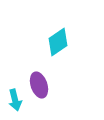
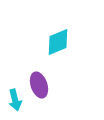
cyan diamond: rotated 12 degrees clockwise
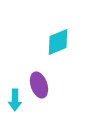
cyan arrow: rotated 15 degrees clockwise
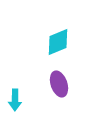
purple ellipse: moved 20 px right, 1 px up
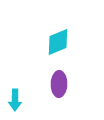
purple ellipse: rotated 20 degrees clockwise
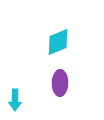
purple ellipse: moved 1 px right, 1 px up
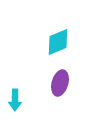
purple ellipse: rotated 15 degrees clockwise
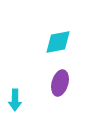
cyan diamond: rotated 12 degrees clockwise
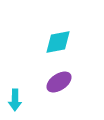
purple ellipse: moved 1 px left, 1 px up; rotated 40 degrees clockwise
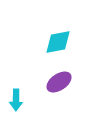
cyan arrow: moved 1 px right
